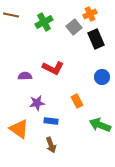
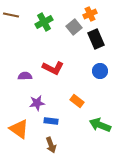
blue circle: moved 2 px left, 6 px up
orange rectangle: rotated 24 degrees counterclockwise
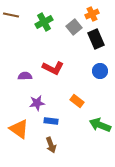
orange cross: moved 2 px right
